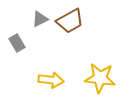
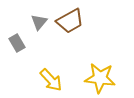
gray triangle: moved 1 px left, 3 px down; rotated 24 degrees counterclockwise
yellow arrow: rotated 40 degrees clockwise
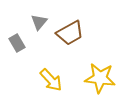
brown trapezoid: moved 12 px down
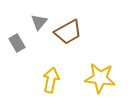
brown trapezoid: moved 2 px left, 1 px up
yellow arrow: rotated 125 degrees counterclockwise
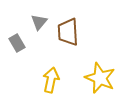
brown trapezoid: rotated 116 degrees clockwise
yellow star: rotated 16 degrees clockwise
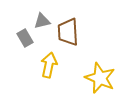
gray triangle: moved 3 px right, 1 px up; rotated 36 degrees clockwise
gray rectangle: moved 8 px right, 5 px up
yellow arrow: moved 2 px left, 15 px up
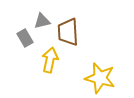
yellow arrow: moved 1 px right, 5 px up
yellow star: rotated 8 degrees counterclockwise
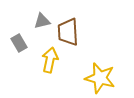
gray rectangle: moved 6 px left, 5 px down
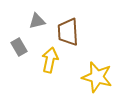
gray triangle: moved 5 px left
gray rectangle: moved 4 px down
yellow star: moved 3 px left, 1 px up
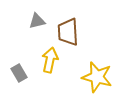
gray rectangle: moved 26 px down
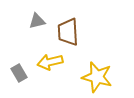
yellow arrow: moved 2 px down; rotated 115 degrees counterclockwise
